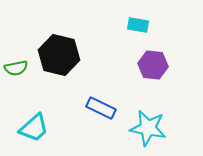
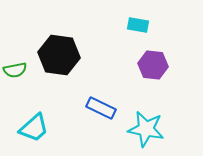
black hexagon: rotated 6 degrees counterclockwise
green semicircle: moved 1 px left, 2 px down
cyan star: moved 2 px left, 1 px down
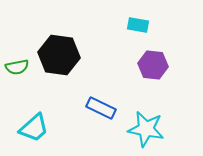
green semicircle: moved 2 px right, 3 px up
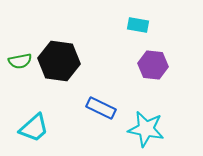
black hexagon: moved 6 px down
green semicircle: moved 3 px right, 6 px up
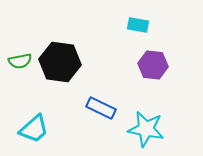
black hexagon: moved 1 px right, 1 px down
cyan trapezoid: moved 1 px down
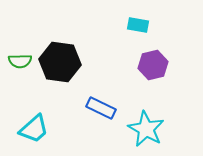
green semicircle: rotated 10 degrees clockwise
purple hexagon: rotated 20 degrees counterclockwise
cyan star: rotated 18 degrees clockwise
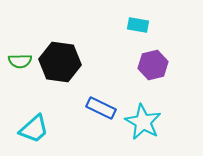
cyan star: moved 3 px left, 7 px up
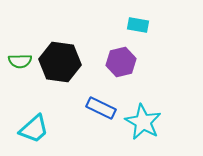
purple hexagon: moved 32 px left, 3 px up
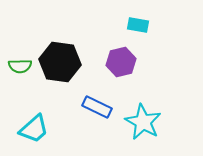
green semicircle: moved 5 px down
blue rectangle: moved 4 px left, 1 px up
